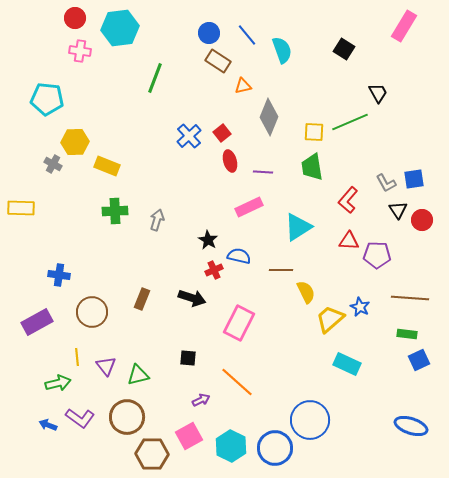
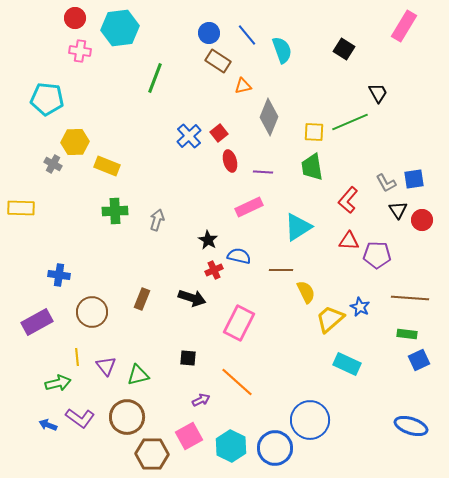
red square at (222, 133): moved 3 px left
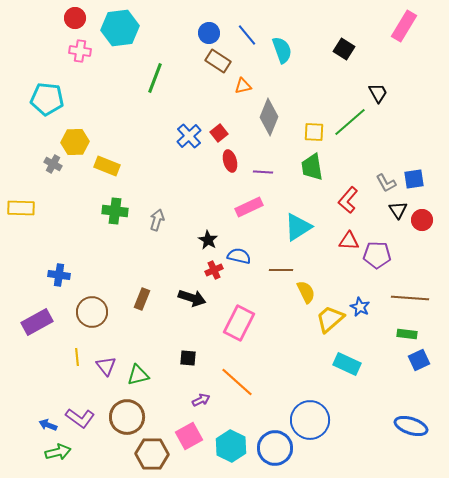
green line at (350, 122): rotated 18 degrees counterclockwise
green cross at (115, 211): rotated 10 degrees clockwise
green arrow at (58, 383): moved 69 px down
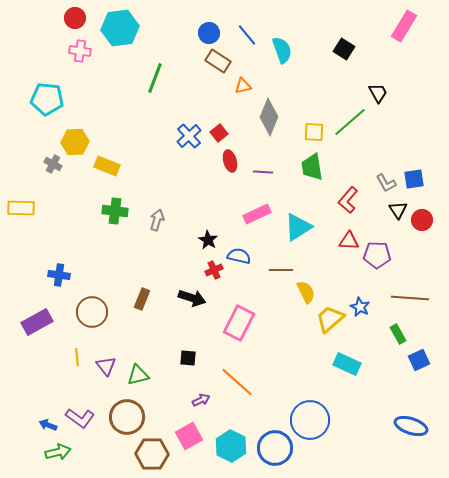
pink rectangle at (249, 207): moved 8 px right, 7 px down
green rectangle at (407, 334): moved 9 px left; rotated 54 degrees clockwise
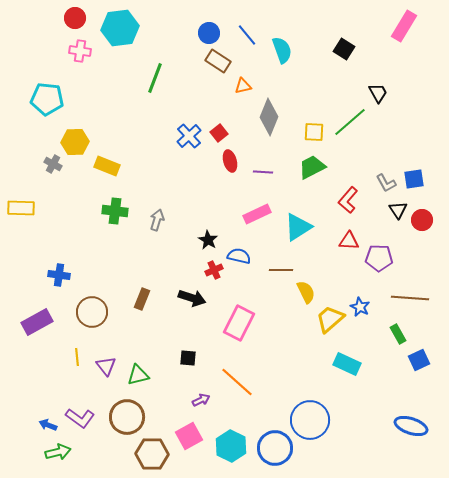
green trapezoid at (312, 167): rotated 72 degrees clockwise
purple pentagon at (377, 255): moved 2 px right, 3 px down
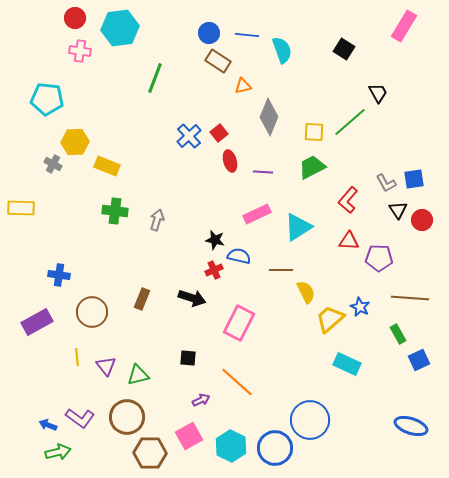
blue line at (247, 35): rotated 45 degrees counterclockwise
black star at (208, 240): moved 7 px right; rotated 18 degrees counterclockwise
brown hexagon at (152, 454): moved 2 px left, 1 px up
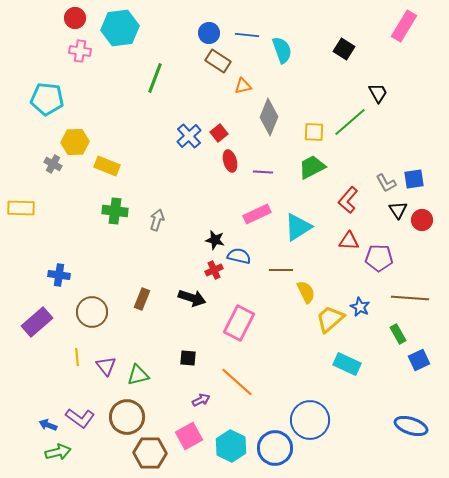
purple rectangle at (37, 322): rotated 12 degrees counterclockwise
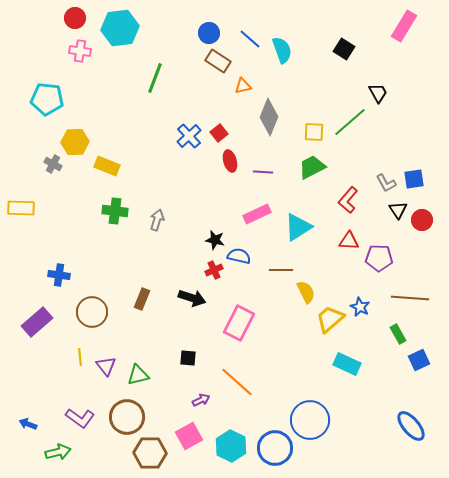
blue line at (247, 35): moved 3 px right, 4 px down; rotated 35 degrees clockwise
yellow line at (77, 357): moved 3 px right
blue arrow at (48, 425): moved 20 px left, 1 px up
blue ellipse at (411, 426): rotated 32 degrees clockwise
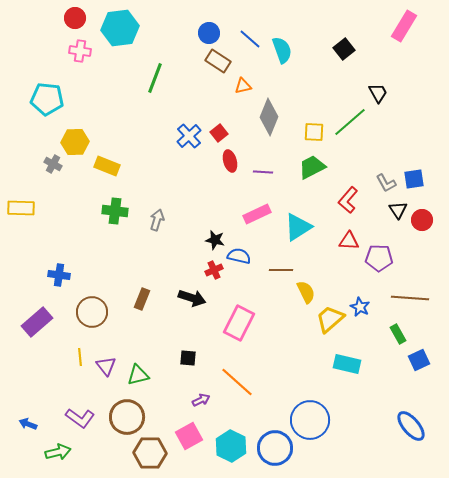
black square at (344, 49): rotated 20 degrees clockwise
cyan rectangle at (347, 364): rotated 12 degrees counterclockwise
